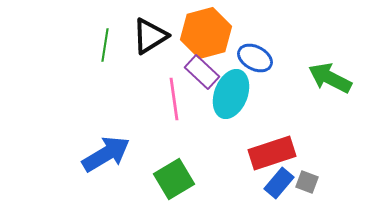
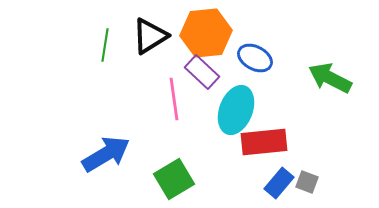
orange hexagon: rotated 9 degrees clockwise
cyan ellipse: moved 5 px right, 16 px down
red rectangle: moved 8 px left, 11 px up; rotated 12 degrees clockwise
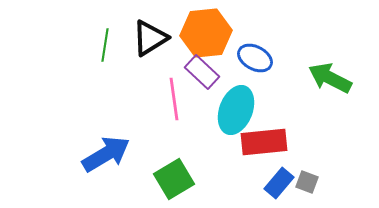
black triangle: moved 2 px down
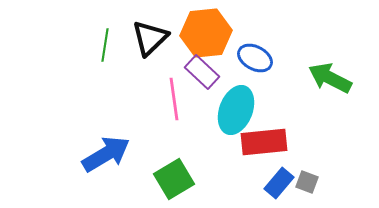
black triangle: rotated 12 degrees counterclockwise
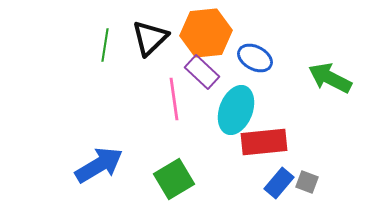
blue arrow: moved 7 px left, 11 px down
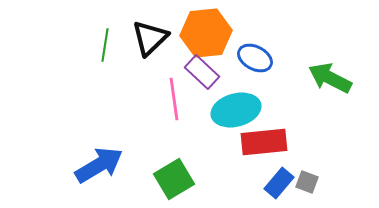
cyan ellipse: rotated 54 degrees clockwise
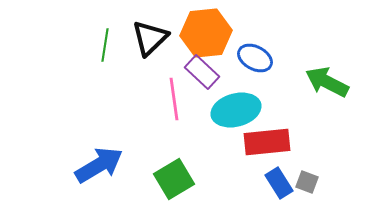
green arrow: moved 3 px left, 4 px down
red rectangle: moved 3 px right
blue rectangle: rotated 72 degrees counterclockwise
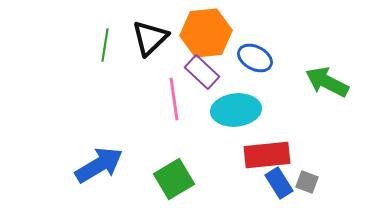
cyan ellipse: rotated 9 degrees clockwise
red rectangle: moved 13 px down
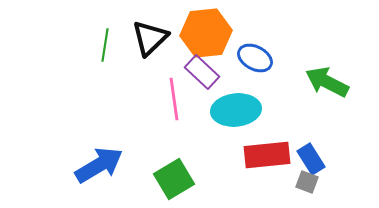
blue rectangle: moved 32 px right, 24 px up
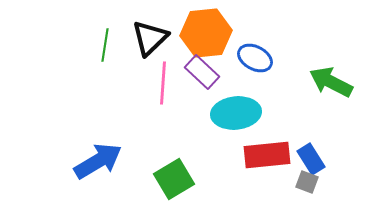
green arrow: moved 4 px right
pink line: moved 11 px left, 16 px up; rotated 12 degrees clockwise
cyan ellipse: moved 3 px down
blue arrow: moved 1 px left, 4 px up
